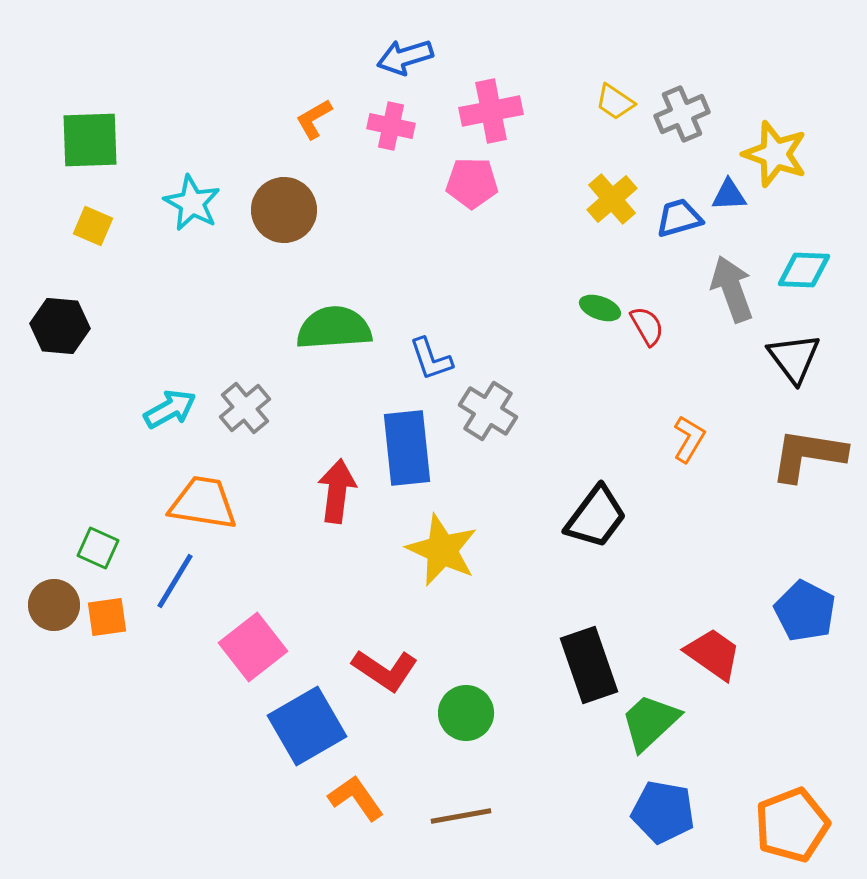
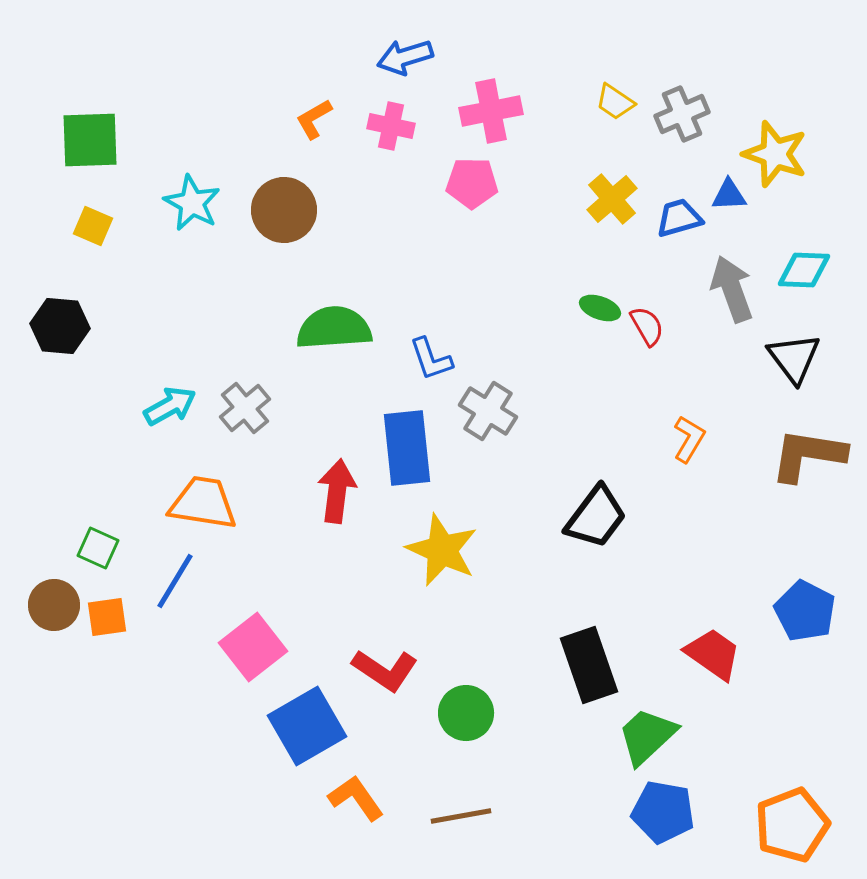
cyan arrow at (170, 409): moved 3 px up
green trapezoid at (650, 722): moved 3 px left, 14 px down
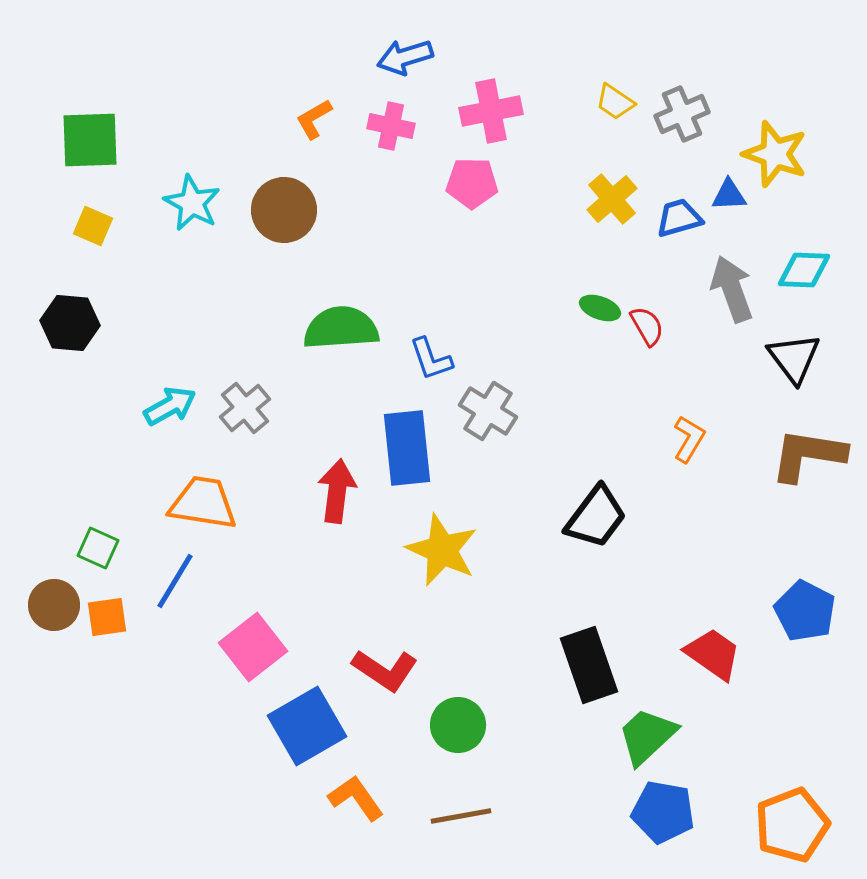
black hexagon at (60, 326): moved 10 px right, 3 px up
green semicircle at (334, 328): moved 7 px right
green circle at (466, 713): moved 8 px left, 12 px down
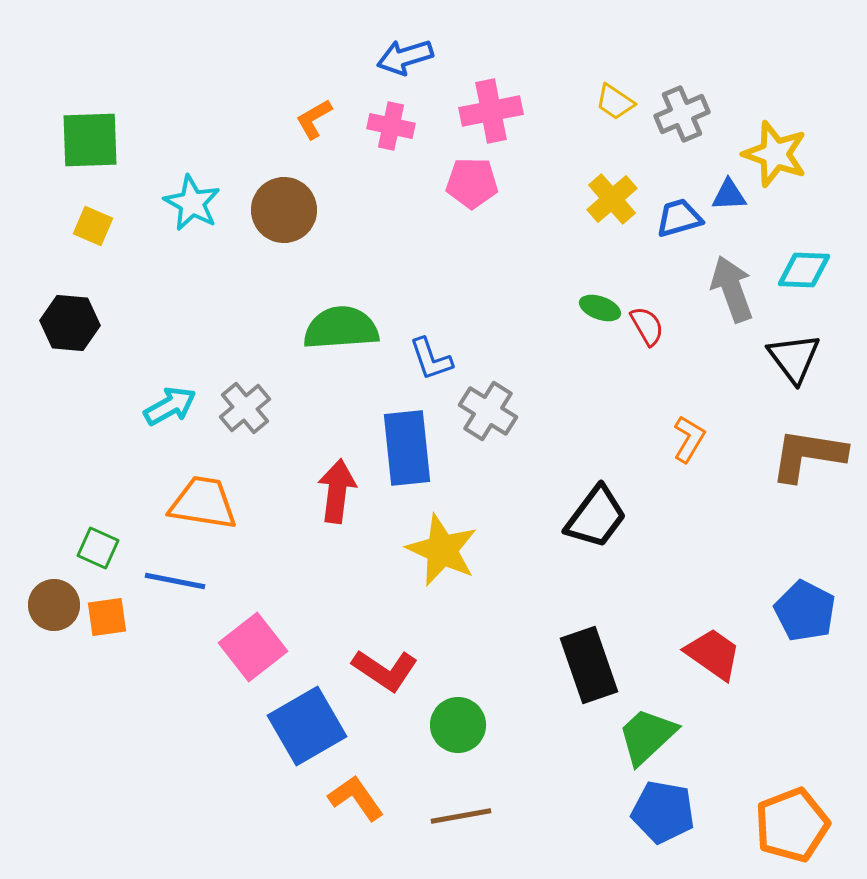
blue line at (175, 581): rotated 70 degrees clockwise
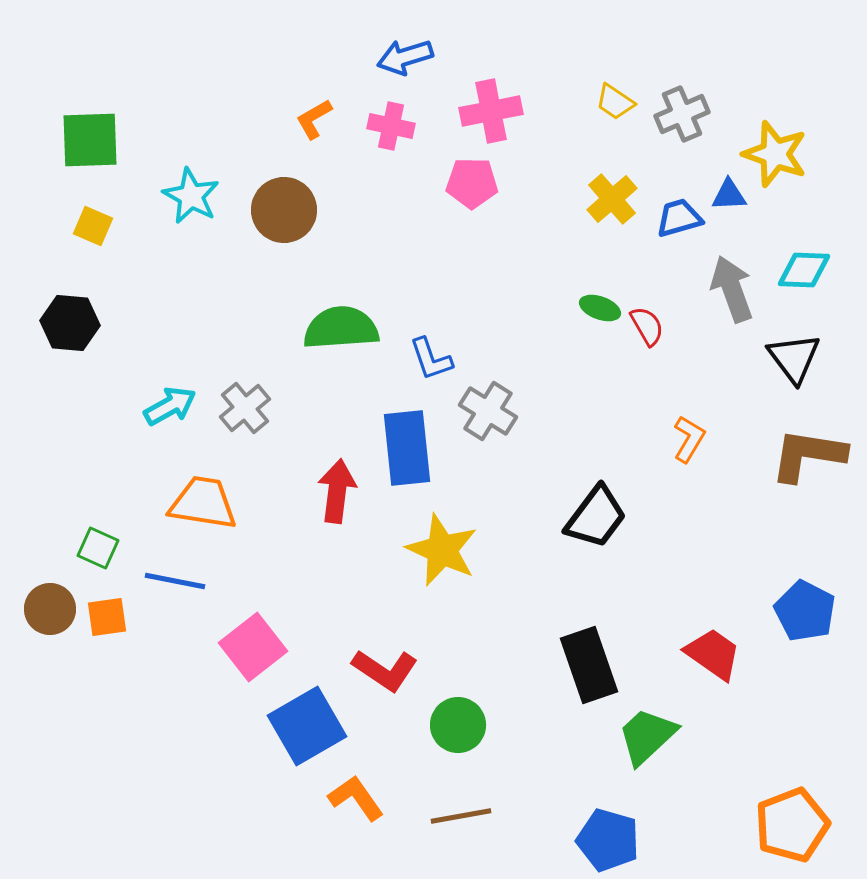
cyan star at (192, 203): moved 1 px left, 7 px up
brown circle at (54, 605): moved 4 px left, 4 px down
blue pentagon at (663, 812): moved 55 px left, 28 px down; rotated 6 degrees clockwise
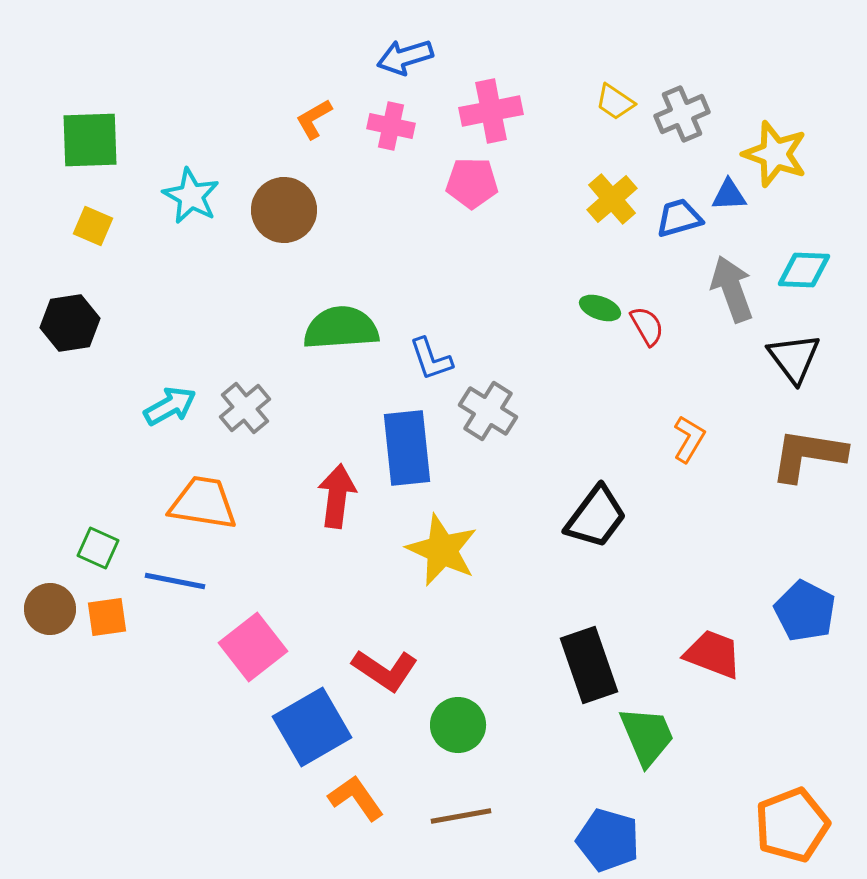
black hexagon at (70, 323): rotated 14 degrees counterclockwise
red arrow at (337, 491): moved 5 px down
red trapezoid at (713, 654): rotated 14 degrees counterclockwise
blue square at (307, 726): moved 5 px right, 1 px down
green trapezoid at (647, 736): rotated 110 degrees clockwise
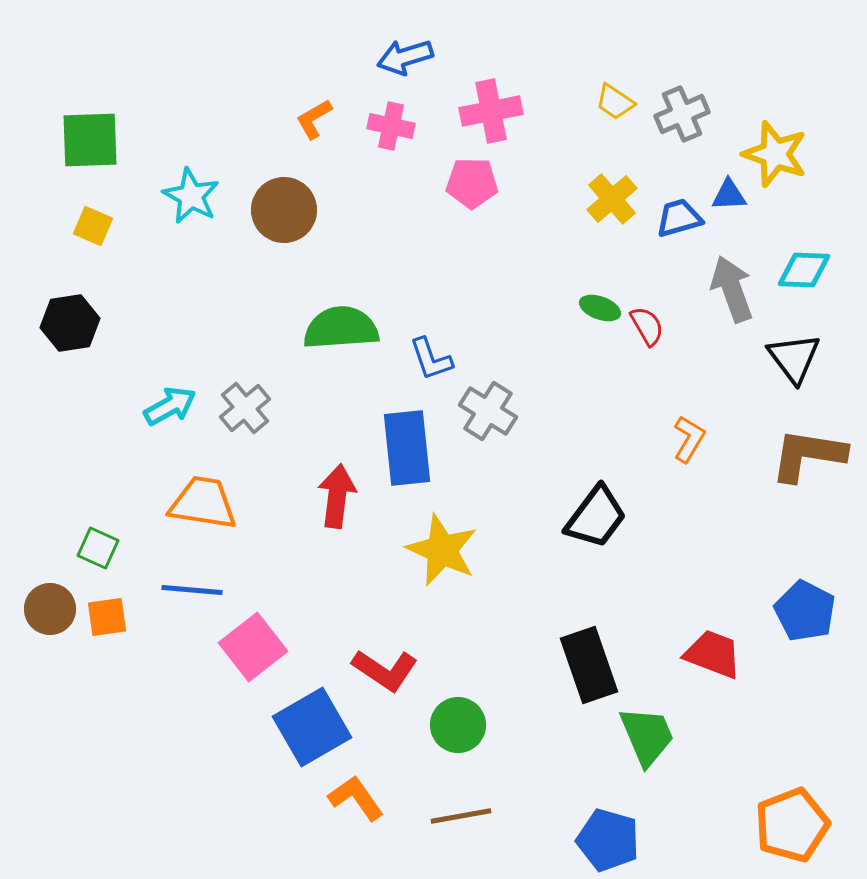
blue line at (175, 581): moved 17 px right, 9 px down; rotated 6 degrees counterclockwise
